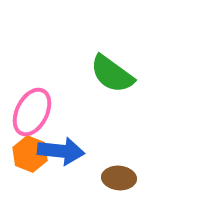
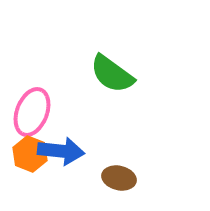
pink ellipse: rotated 6 degrees counterclockwise
brown ellipse: rotated 8 degrees clockwise
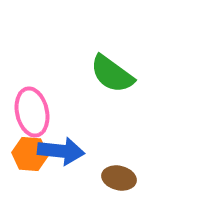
pink ellipse: rotated 33 degrees counterclockwise
orange hexagon: rotated 16 degrees counterclockwise
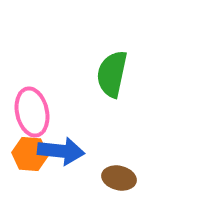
green semicircle: rotated 66 degrees clockwise
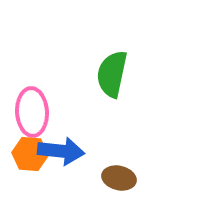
pink ellipse: rotated 9 degrees clockwise
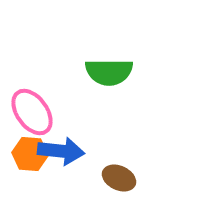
green semicircle: moved 3 px left, 2 px up; rotated 102 degrees counterclockwise
pink ellipse: rotated 33 degrees counterclockwise
brown ellipse: rotated 12 degrees clockwise
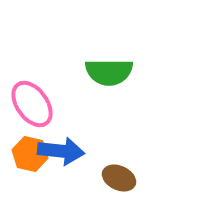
pink ellipse: moved 8 px up
orange hexagon: rotated 8 degrees clockwise
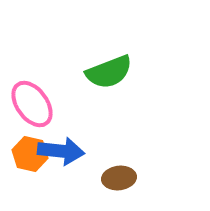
green semicircle: rotated 21 degrees counterclockwise
brown ellipse: rotated 32 degrees counterclockwise
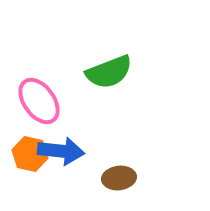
pink ellipse: moved 7 px right, 3 px up
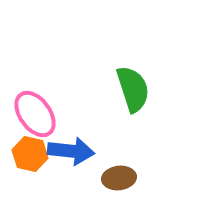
green semicircle: moved 24 px right, 17 px down; rotated 87 degrees counterclockwise
pink ellipse: moved 4 px left, 13 px down
blue arrow: moved 10 px right
